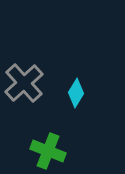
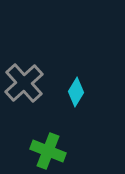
cyan diamond: moved 1 px up
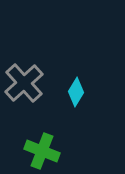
green cross: moved 6 px left
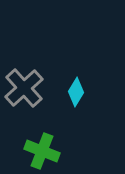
gray cross: moved 5 px down
